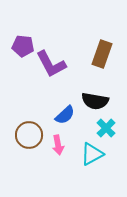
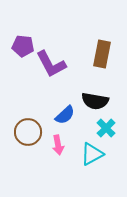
brown rectangle: rotated 8 degrees counterclockwise
brown circle: moved 1 px left, 3 px up
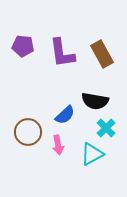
brown rectangle: rotated 40 degrees counterclockwise
purple L-shape: moved 11 px right, 11 px up; rotated 20 degrees clockwise
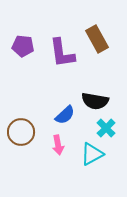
brown rectangle: moved 5 px left, 15 px up
brown circle: moved 7 px left
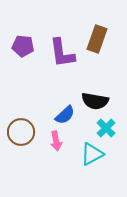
brown rectangle: rotated 48 degrees clockwise
pink arrow: moved 2 px left, 4 px up
